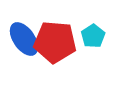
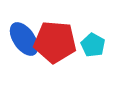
cyan pentagon: moved 9 px down; rotated 10 degrees counterclockwise
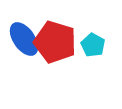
red pentagon: rotated 12 degrees clockwise
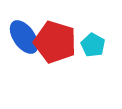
blue ellipse: moved 2 px up
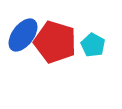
blue ellipse: moved 1 px left, 2 px up; rotated 72 degrees clockwise
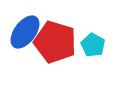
blue ellipse: moved 2 px right, 3 px up
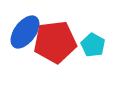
red pentagon: rotated 24 degrees counterclockwise
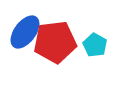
cyan pentagon: moved 2 px right
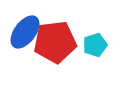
cyan pentagon: rotated 25 degrees clockwise
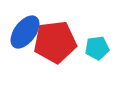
cyan pentagon: moved 2 px right, 3 px down; rotated 10 degrees clockwise
